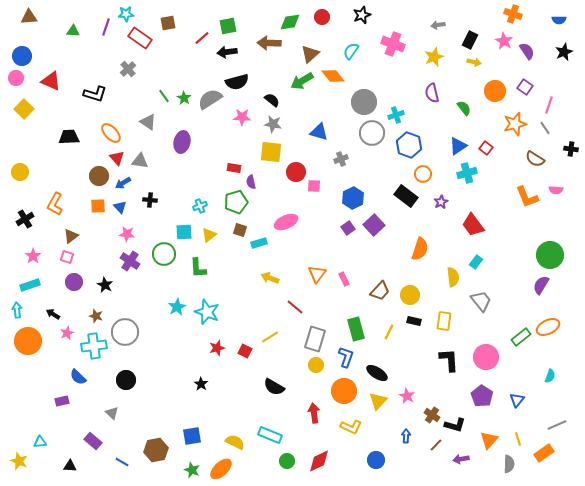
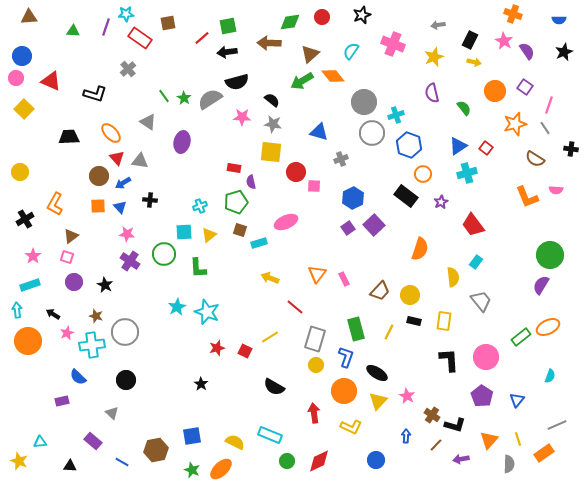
cyan cross at (94, 346): moved 2 px left, 1 px up
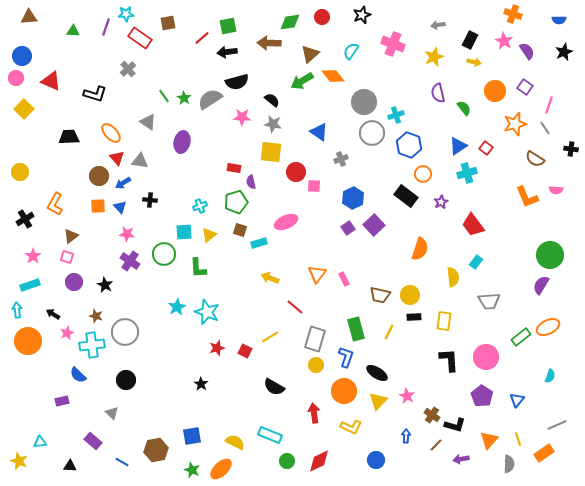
purple semicircle at (432, 93): moved 6 px right
blue triangle at (319, 132): rotated 18 degrees clockwise
brown trapezoid at (380, 291): moved 4 px down; rotated 60 degrees clockwise
gray trapezoid at (481, 301): moved 8 px right; rotated 125 degrees clockwise
black rectangle at (414, 321): moved 4 px up; rotated 16 degrees counterclockwise
blue semicircle at (78, 377): moved 2 px up
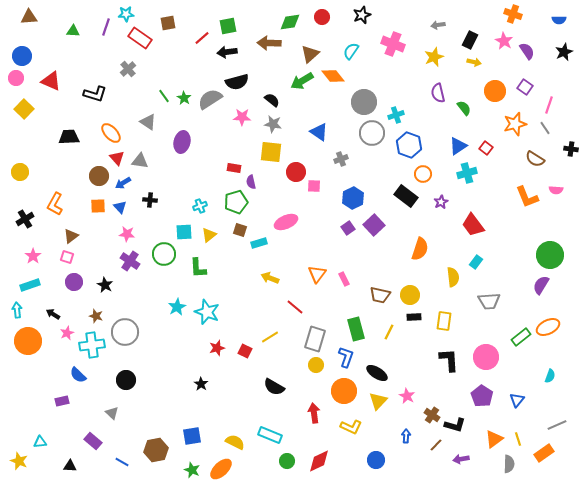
orange triangle at (489, 440): moved 5 px right, 1 px up; rotated 12 degrees clockwise
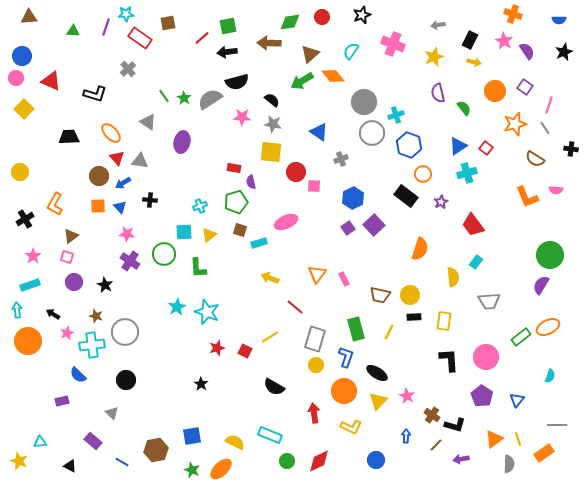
gray line at (557, 425): rotated 24 degrees clockwise
black triangle at (70, 466): rotated 24 degrees clockwise
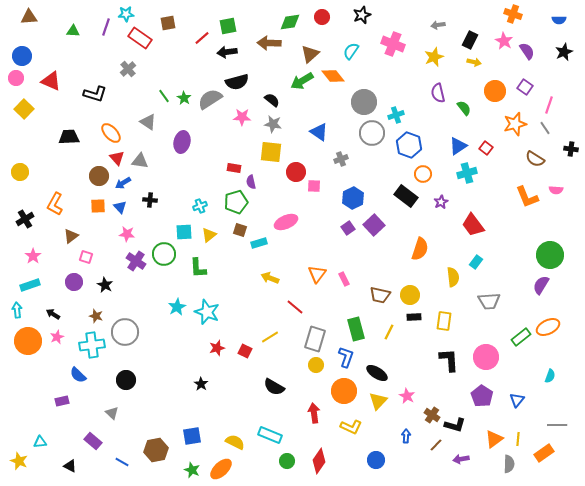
pink square at (67, 257): moved 19 px right
purple cross at (130, 261): moved 6 px right
pink star at (67, 333): moved 10 px left, 4 px down
yellow line at (518, 439): rotated 24 degrees clockwise
red diamond at (319, 461): rotated 30 degrees counterclockwise
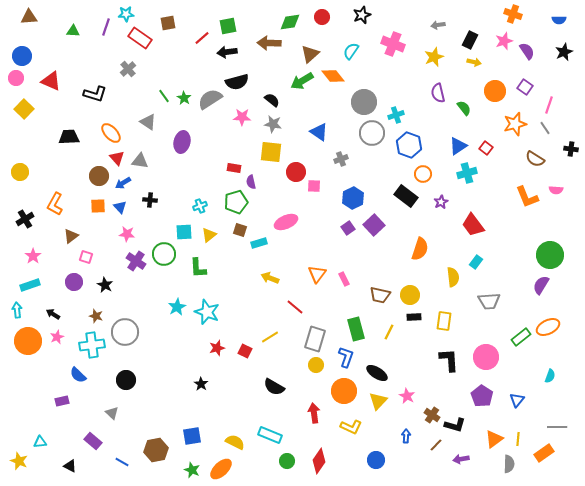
pink star at (504, 41): rotated 24 degrees clockwise
gray line at (557, 425): moved 2 px down
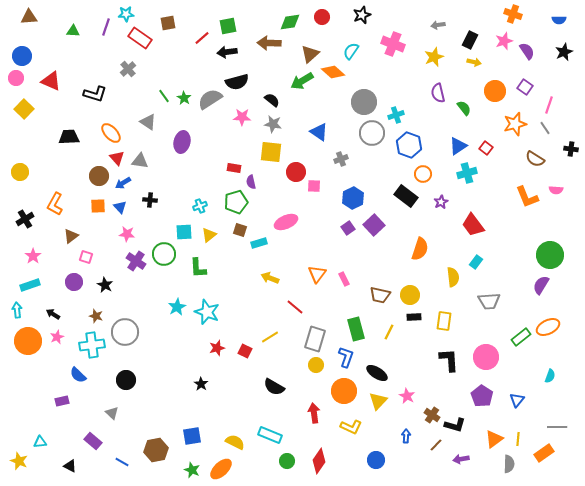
orange diamond at (333, 76): moved 4 px up; rotated 10 degrees counterclockwise
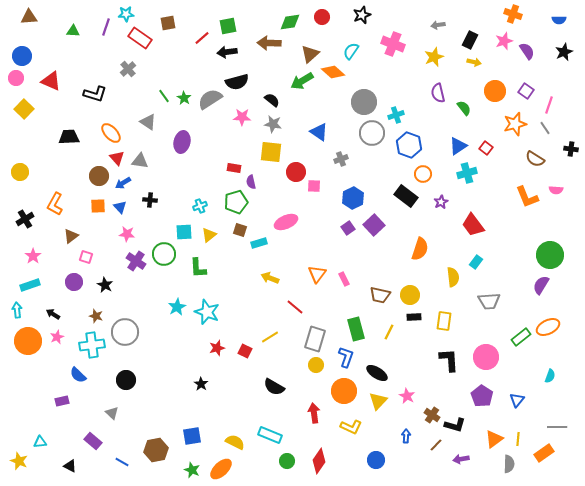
purple square at (525, 87): moved 1 px right, 4 px down
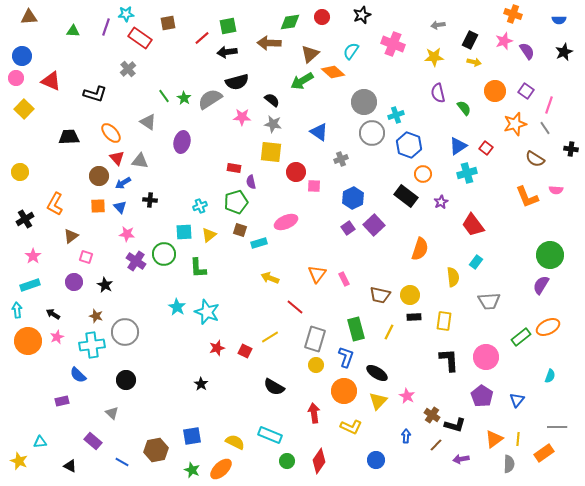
yellow star at (434, 57): rotated 18 degrees clockwise
cyan star at (177, 307): rotated 12 degrees counterclockwise
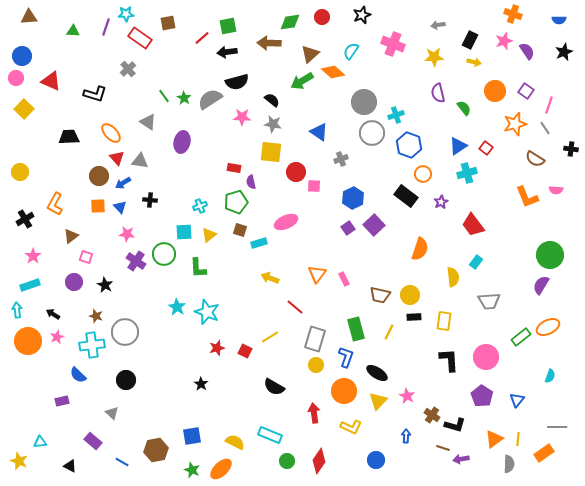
brown line at (436, 445): moved 7 px right, 3 px down; rotated 64 degrees clockwise
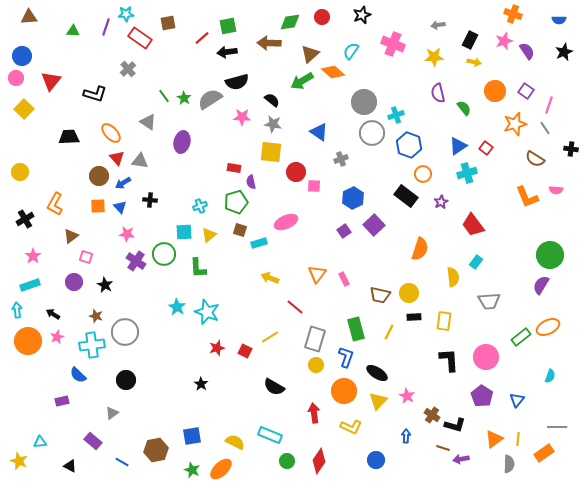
red triangle at (51, 81): rotated 45 degrees clockwise
purple square at (348, 228): moved 4 px left, 3 px down
yellow circle at (410, 295): moved 1 px left, 2 px up
gray triangle at (112, 413): rotated 40 degrees clockwise
